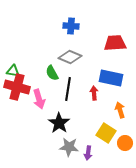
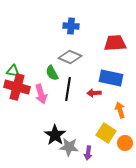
red arrow: rotated 88 degrees counterclockwise
pink arrow: moved 2 px right, 5 px up
black star: moved 4 px left, 12 px down
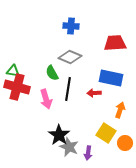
pink arrow: moved 5 px right, 5 px down
orange arrow: rotated 35 degrees clockwise
black star: moved 4 px right
gray star: rotated 18 degrees clockwise
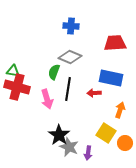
green semicircle: moved 2 px right, 1 px up; rotated 49 degrees clockwise
pink arrow: moved 1 px right
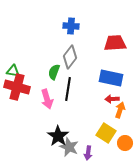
gray diamond: rotated 75 degrees counterclockwise
red arrow: moved 18 px right, 6 px down
black star: moved 1 px left, 1 px down
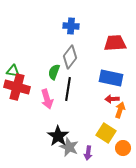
orange circle: moved 2 px left, 5 px down
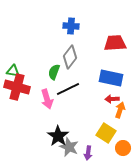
black line: rotated 55 degrees clockwise
